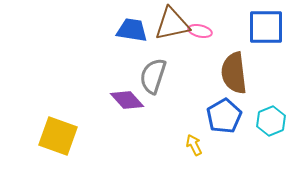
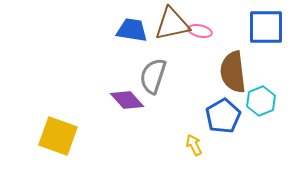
brown semicircle: moved 1 px left, 1 px up
blue pentagon: moved 1 px left
cyan hexagon: moved 10 px left, 20 px up
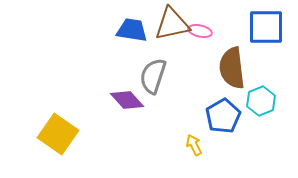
brown semicircle: moved 1 px left, 4 px up
yellow square: moved 2 px up; rotated 15 degrees clockwise
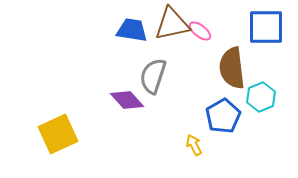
pink ellipse: rotated 25 degrees clockwise
cyan hexagon: moved 4 px up
yellow square: rotated 30 degrees clockwise
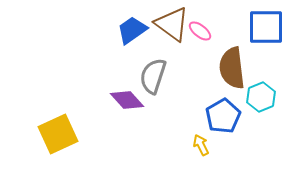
brown triangle: rotated 48 degrees clockwise
blue trapezoid: rotated 44 degrees counterclockwise
yellow arrow: moved 7 px right
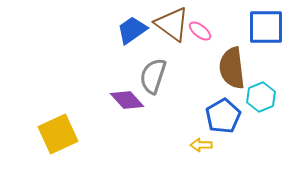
yellow arrow: rotated 65 degrees counterclockwise
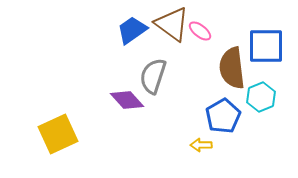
blue square: moved 19 px down
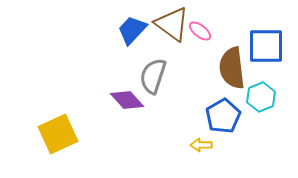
blue trapezoid: rotated 12 degrees counterclockwise
